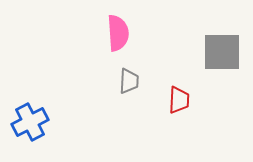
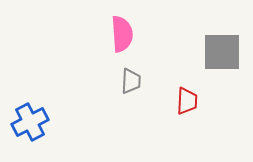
pink semicircle: moved 4 px right, 1 px down
gray trapezoid: moved 2 px right
red trapezoid: moved 8 px right, 1 px down
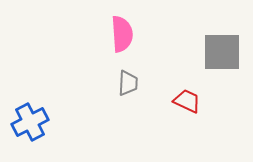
gray trapezoid: moved 3 px left, 2 px down
red trapezoid: rotated 68 degrees counterclockwise
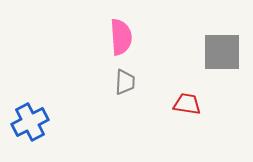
pink semicircle: moved 1 px left, 3 px down
gray trapezoid: moved 3 px left, 1 px up
red trapezoid: moved 3 px down; rotated 16 degrees counterclockwise
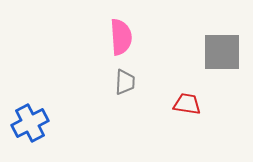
blue cross: moved 1 px down
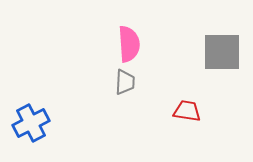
pink semicircle: moved 8 px right, 7 px down
red trapezoid: moved 7 px down
blue cross: moved 1 px right
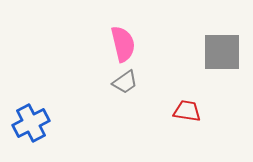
pink semicircle: moved 6 px left; rotated 9 degrees counterclockwise
gray trapezoid: rotated 52 degrees clockwise
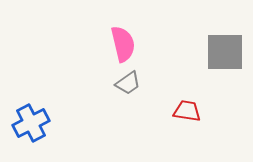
gray square: moved 3 px right
gray trapezoid: moved 3 px right, 1 px down
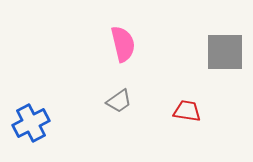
gray trapezoid: moved 9 px left, 18 px down
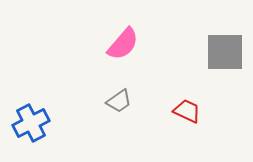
pink semicircle: rotated 54 degrees clockwise
red trapezoid: rotated 16 degrees clockwise
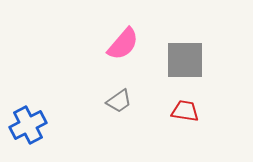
gray square: moved 40 px left, 8 px down
red trapezoid: moved 2 px left; rotated 16 degrees counterclockwise
blue cross: moved 3 px left, 2 px down
